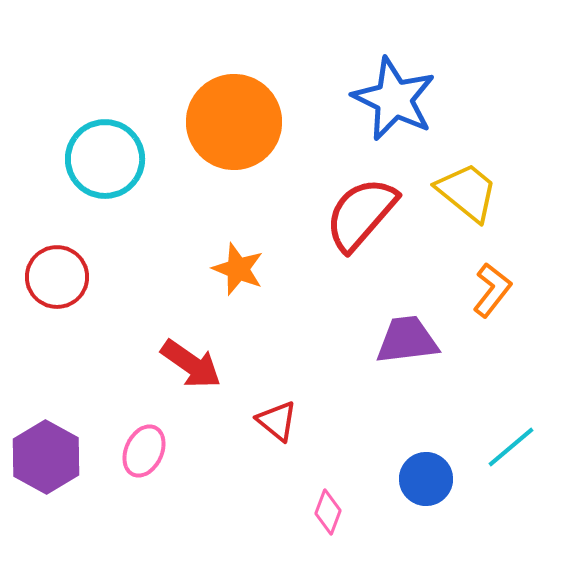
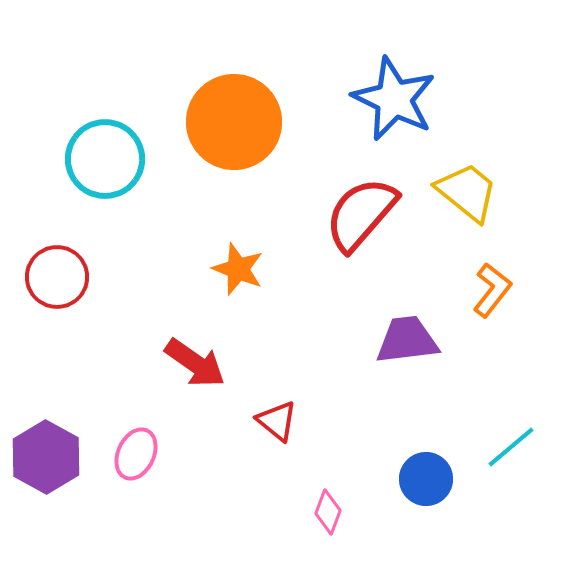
red arrow: moved 4 px right, 1 px up
pink ellipse: moved 8 px left, 3 px down
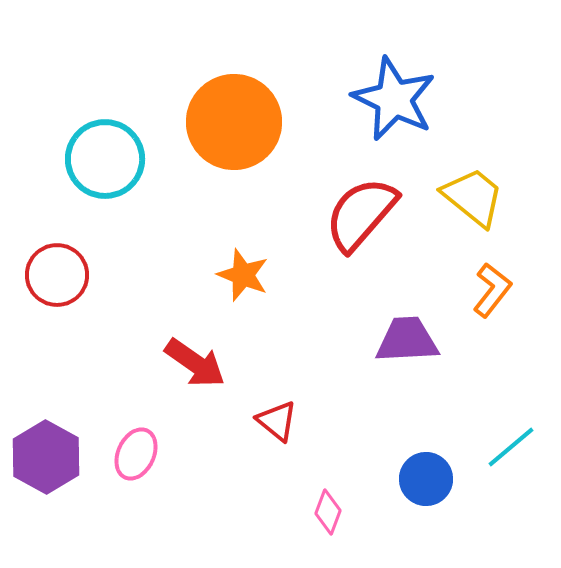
yellow trapezoid: moved 6 px right, 5 px down
orange star: moved 5 px right, 6 px down
red circle: moved 2 px up
purple trapezoid: rotated 4 degrees clockwise
